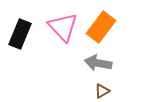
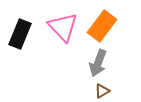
orange rectangle: moved 1 px right, 1 px up
gray arrow: rotated 80 degrees counterclockwise
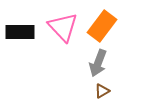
black rectangle: moved 2 px up; rotated 68 degrees clockwise
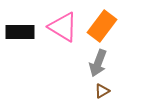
pink triangle: rotated 16 degrees counterclockwise
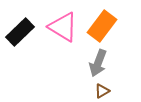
black rectangle: rotated 44 degrees counterclockwise
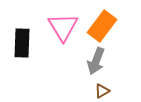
pink triangle: rotated 28 degrees clockwise
black rectangle: moved 2 px right, 11 px down; rotated 44 degrees counterclockwise
gray arrow: moved 2 px left, 2 px up
